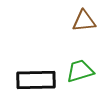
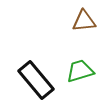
black rectangle: rotated 51 degrees clockwise
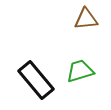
brown triangle: moved 2 px right, 2 px up
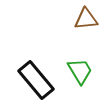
green trapezoid: rotated 76 degrees clockwise
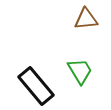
black rectangle: moved 6 px down
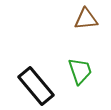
green trapezoid: rotated 12 degrees clockwise
